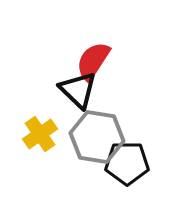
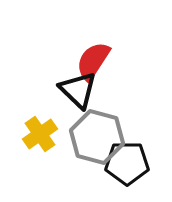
gray hexagon: rotated 6 degrees clockwise
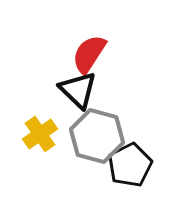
red semicircle: moved 4 px left, 7 px up
gray hexagon: moved 1 px up
black pentagon: moved 3 px right, 2 px down; rotated 27 degrees counterclockwise
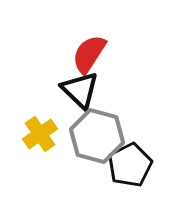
black triangle: moved 2 px right
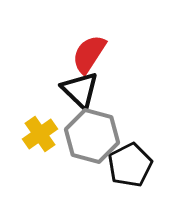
gray hexagon: moved 5 px left
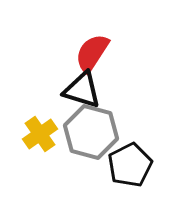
red semicircle: moved 3 px right, 1 px up
black triangle: moved 2 px right; rotated 27 degrees counterclockwise
gray hexagon: moved 1 px left, 4 px up
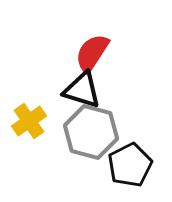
yellow cross: moved 11 px left, 13 px up
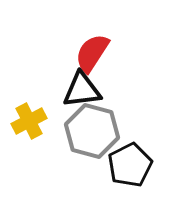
black triangle: rotated 24 degrees counterclockwise
yellow cross: rotated 8 degrees clockwise
gray hexagon: moved 1 px right, 1 px up
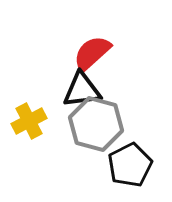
red semicircle: rotated 15 degrees clockwise
gray hexagon: moved 4 px right, 7 px up
